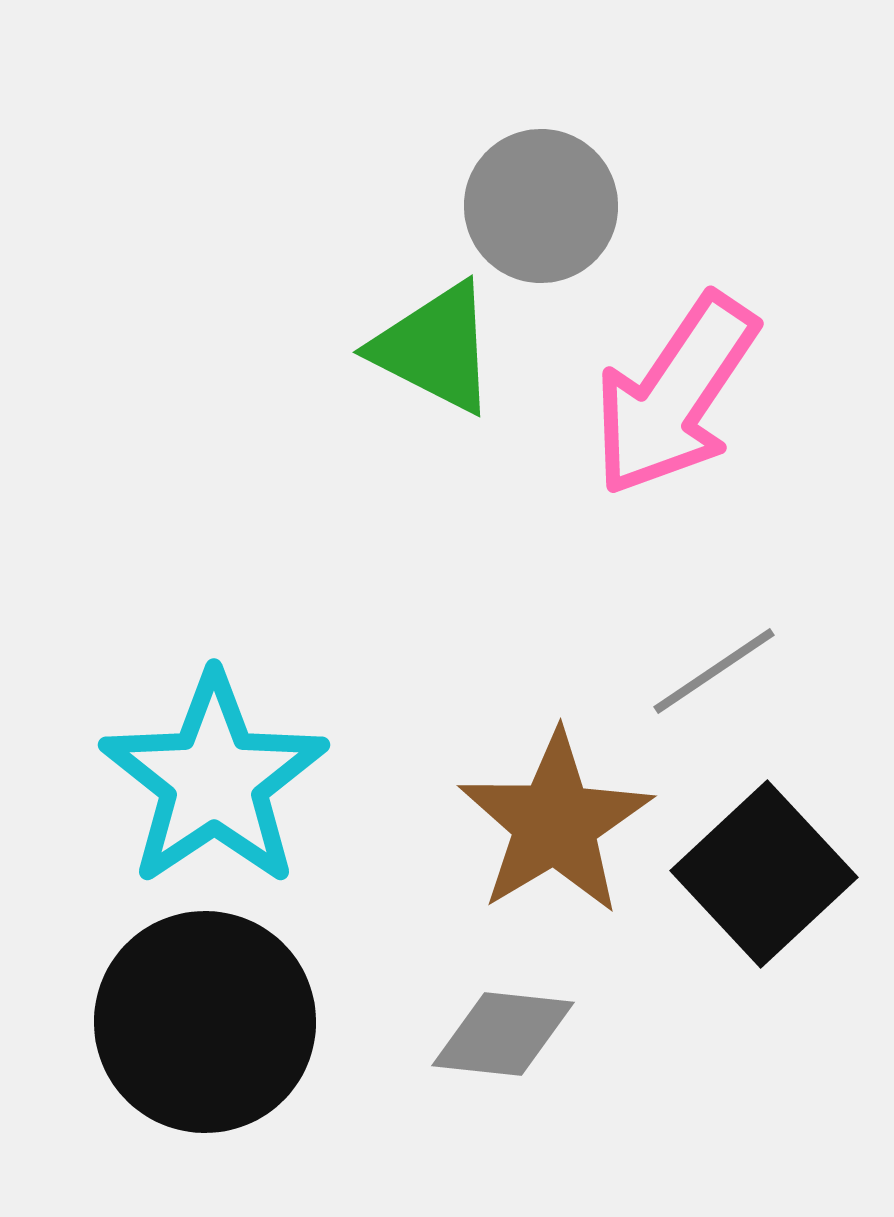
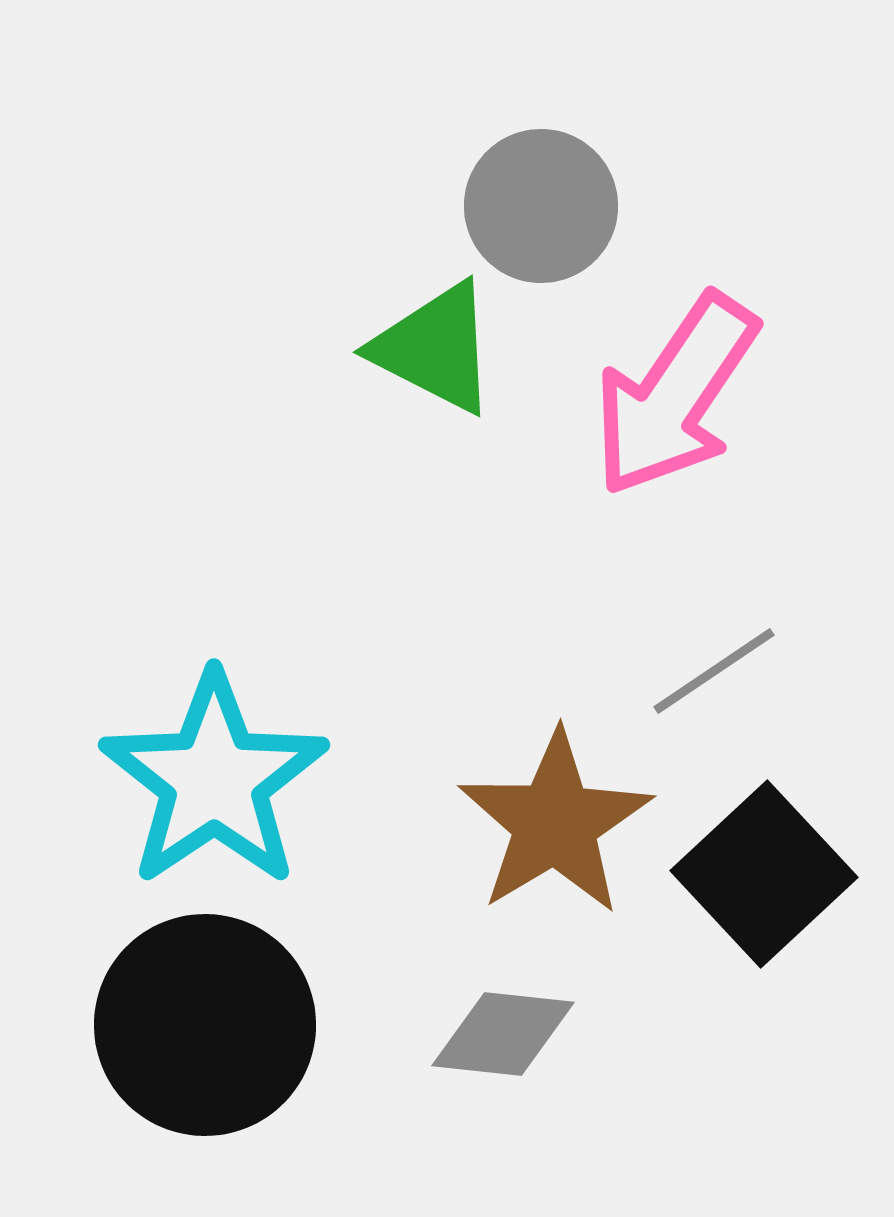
black circle: moved 3 px down
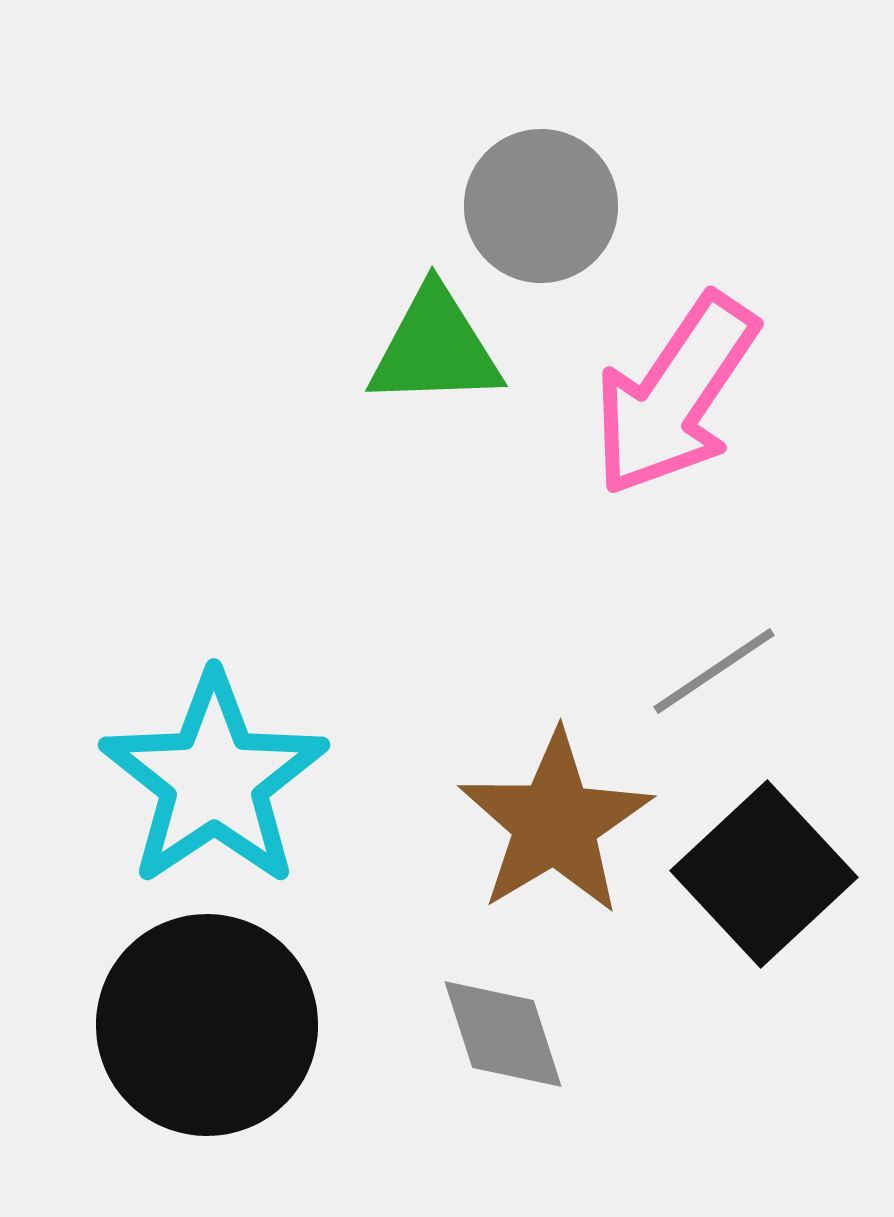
green triangle: rotated 29 degrees counterclockwise
black circle: moved 2 px right
gray diamond: rotated 66 degrees clockwise
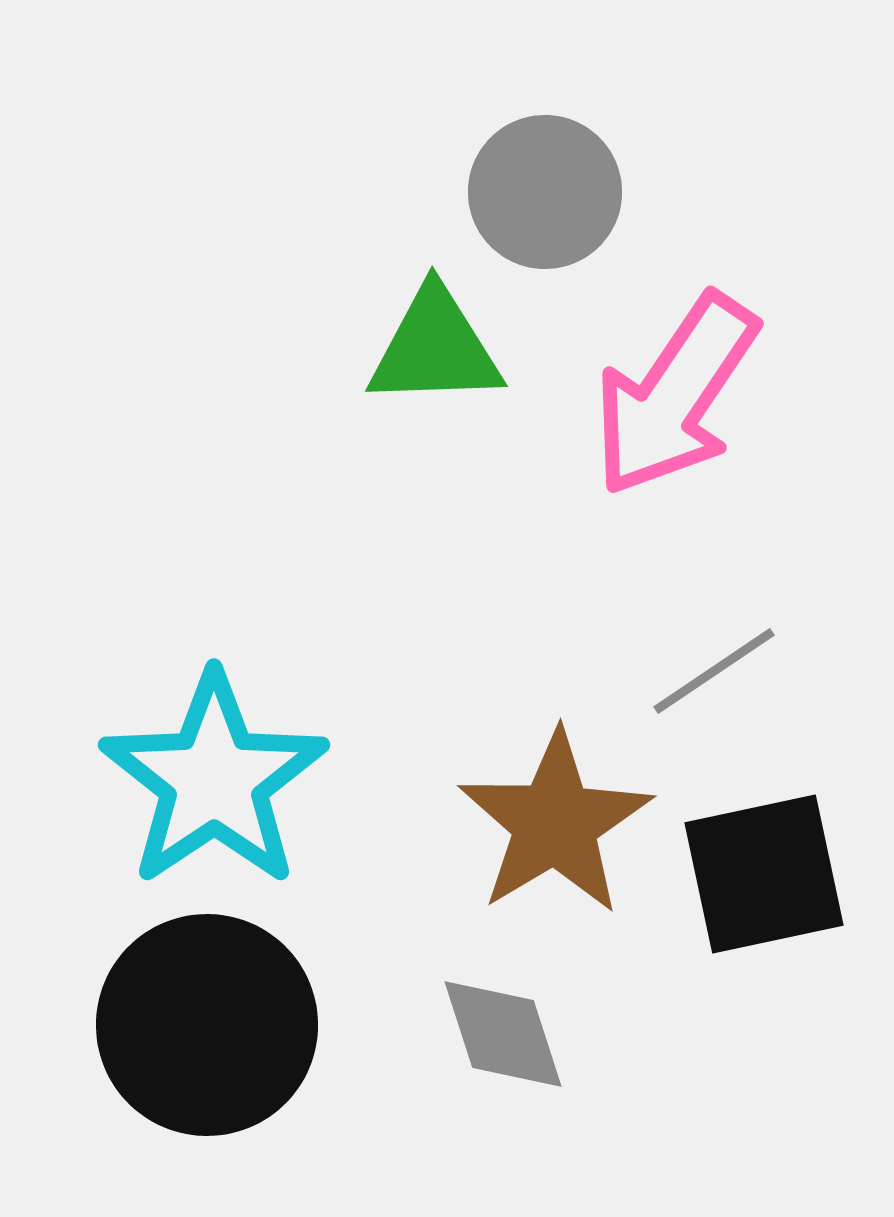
gray circle: moved 4 px right, 14 px up
black square: rotated 31 degrees clockwise
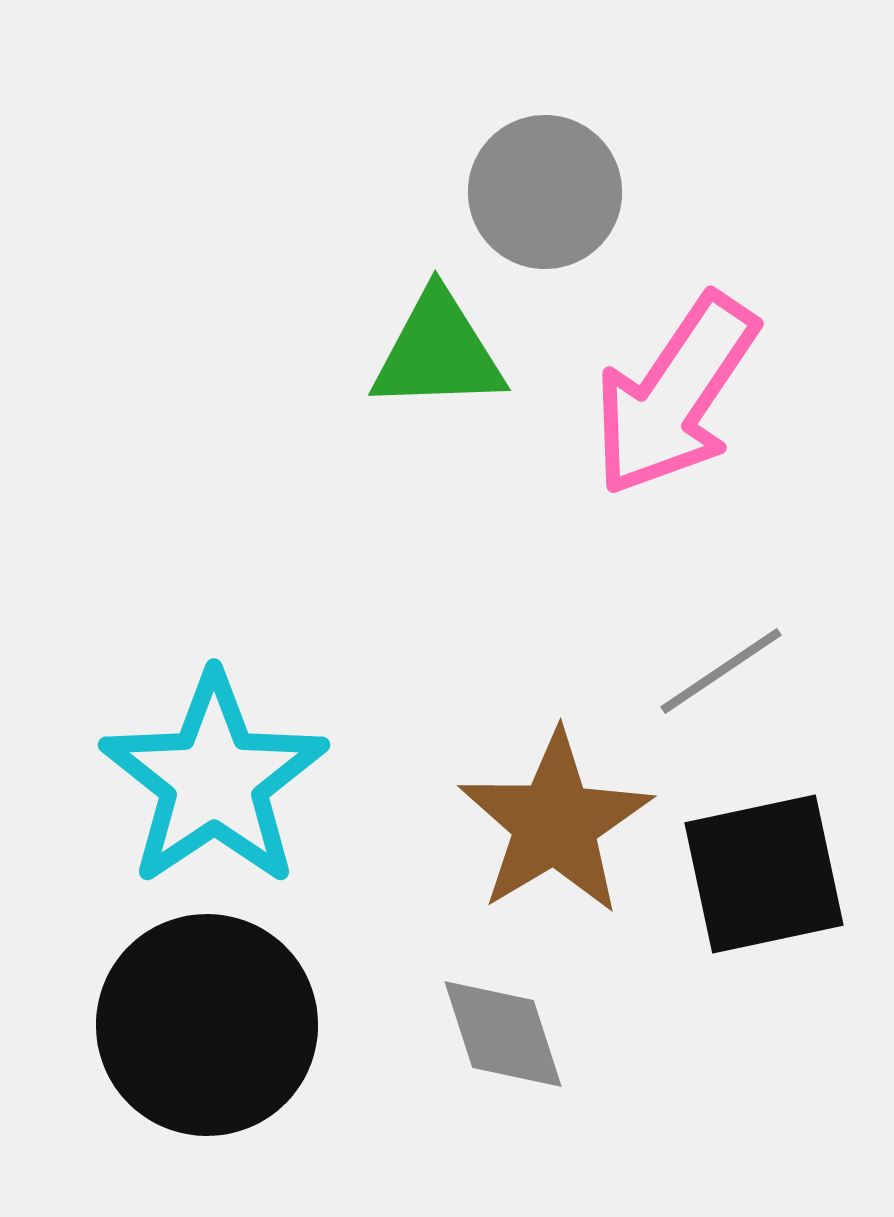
green triangle: moved 3 px right, 4 px down
gray line: moved 7 px right
